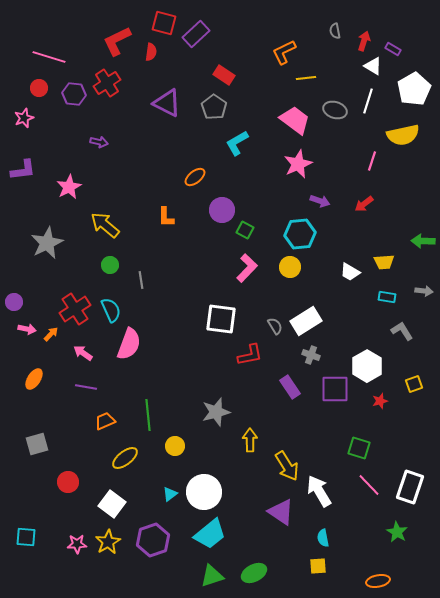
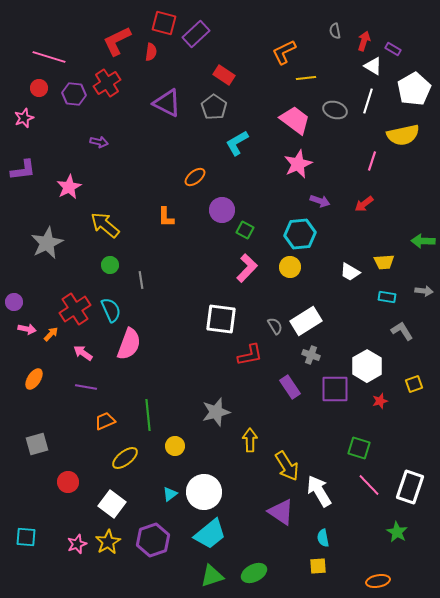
pink star at (77, 544): rotated 18 degrees counterclockwise
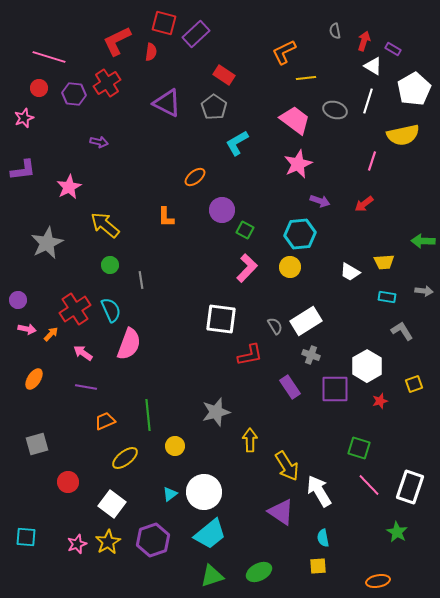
purple circle at (14, 302): moved 4 px right, 2 px up
green ellipse at (254, 573): moved 5 px right, 1 px up
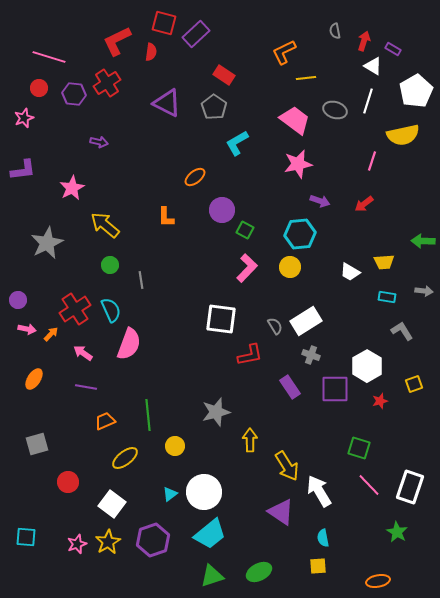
white pentagon at (414, 89): moved 2 px right, 2 px down
pink star at (298, 164): rotated 12 degrees clockwise
pink star at (69, 187): moved 3 px right, 1 px down
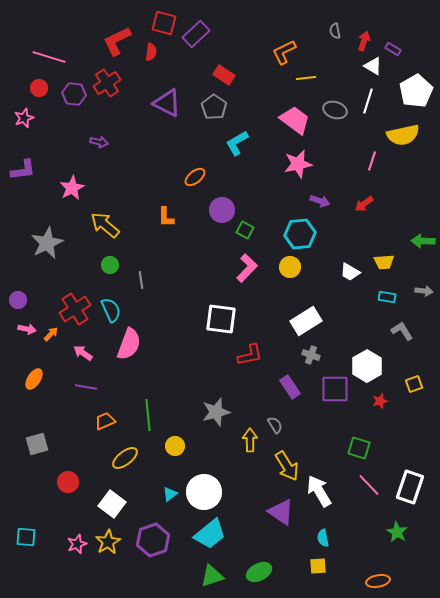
gray semicircle at (275, 326): moved 99 px down
